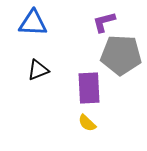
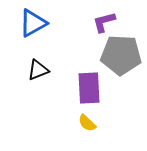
blue triangle: rotated 32 degrees counterclockwise
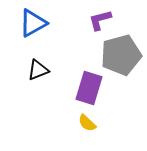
purple L-shape: moved 4 px left, 2 px up
gray pentagon: rotated 18 degrees counterclockwise
purple rectangle: rotated 20 degrees clockwise
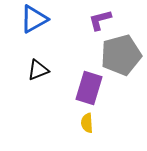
blue triangle: moved 1 px right, 4 px up
yellow semicircle: rotated 42 degrees clockwise
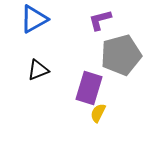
yellow semicircle: moved 11 px right, 10 px up; rotated 30 degrees clockwise
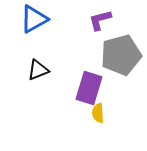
yellow semicircle: rotated 30 degrees counterclockwise
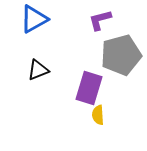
yellow semicircle: moved 2 px down
